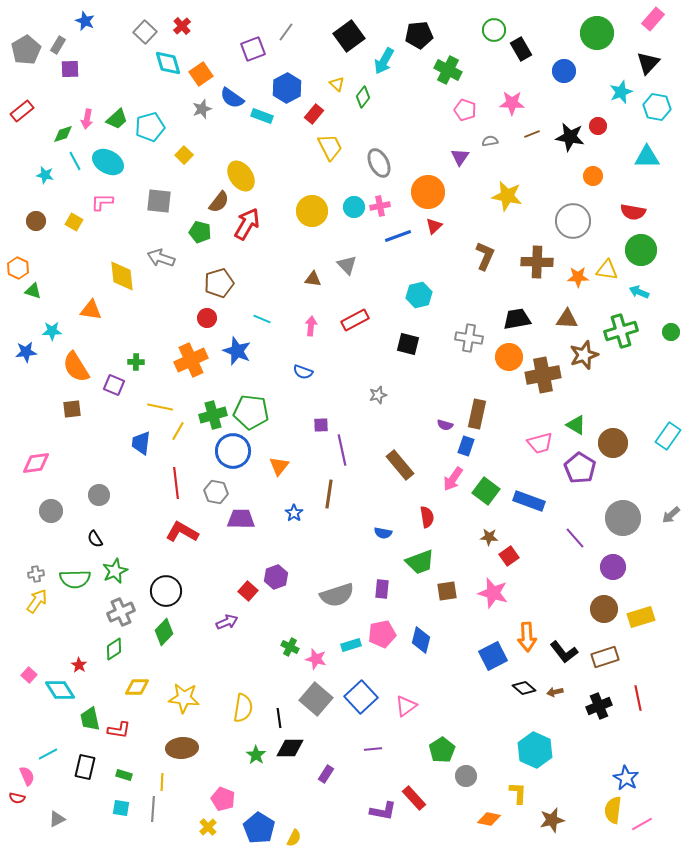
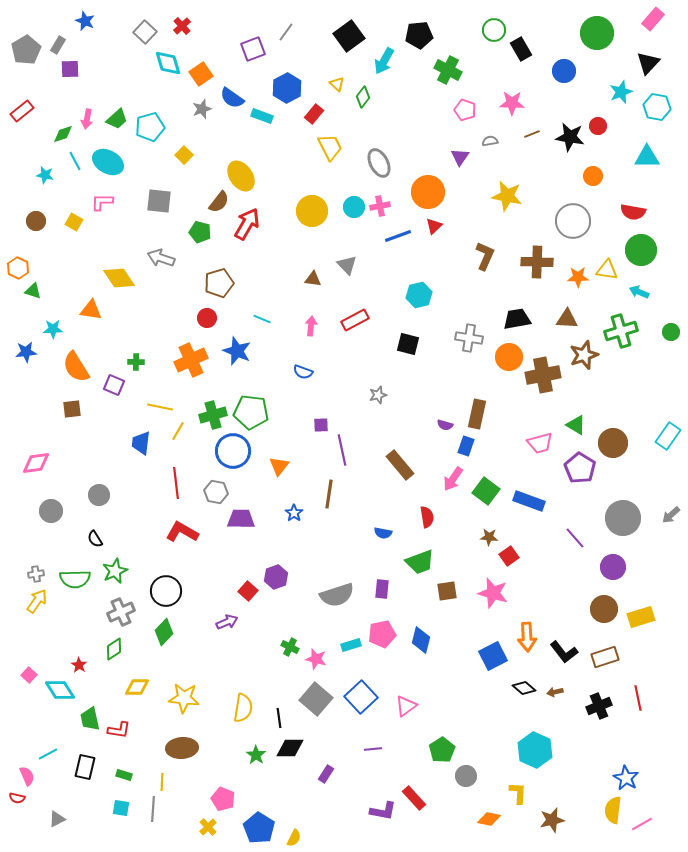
yellow diamond at (122, 276): moved 3 px left, 2 px down; rotated 28 degrees counterclockwise
cyan star at (52, 331): moved 1 px right, 2 px up
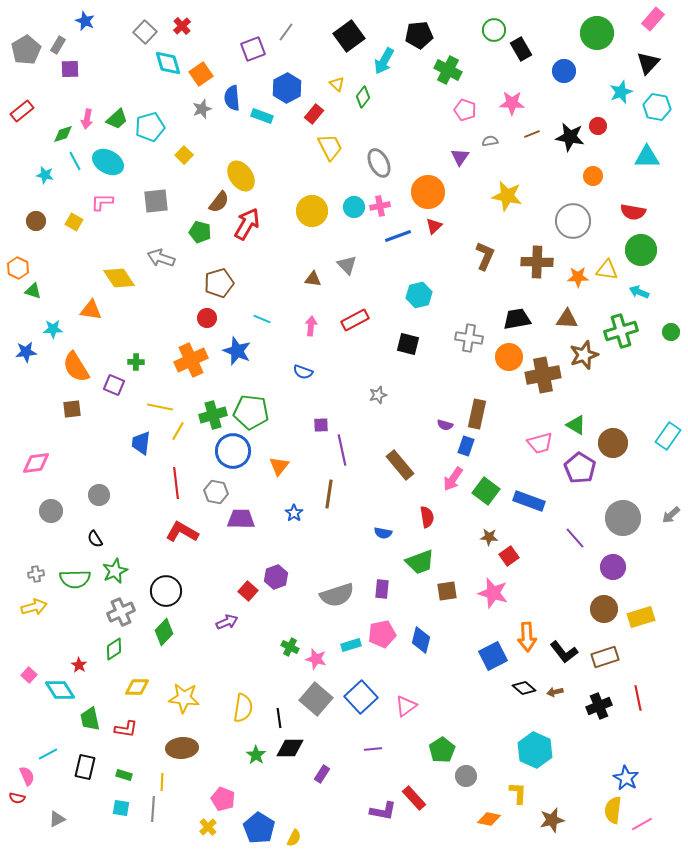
blue semicircle at (232, 98): rotated 50 degrees clockwise
gray square at (159, 201): moved 3 px left; rotated 12 degrees counterclockwise
yellow arrow at (37, 601): moved 3 px left, 6 px down; rotated 40 degrees clockwise
red L-shape at (119, 730): moved 7 px right, 1 px up
purple rectangle at (326, 774): moved 4 px left
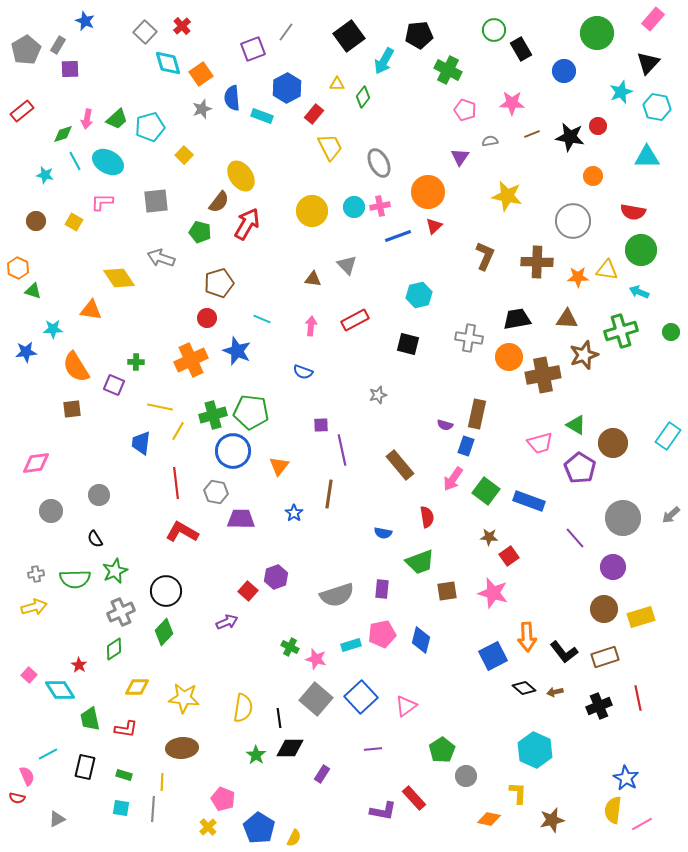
yellow triangle at (337, 84): rotated 42 degrees counterclockwise
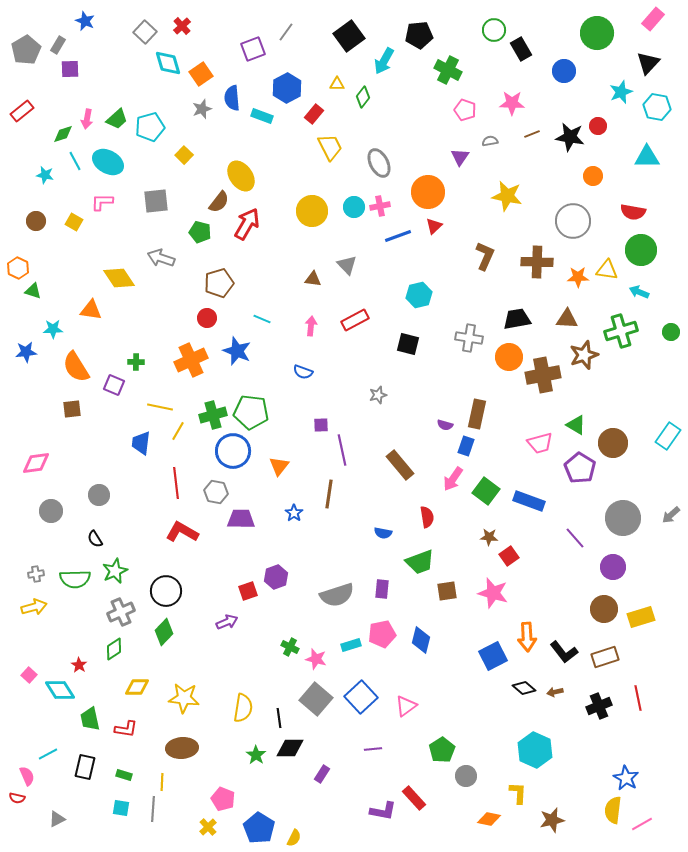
red square at (248, 591): rotated 30 degrees clockwise
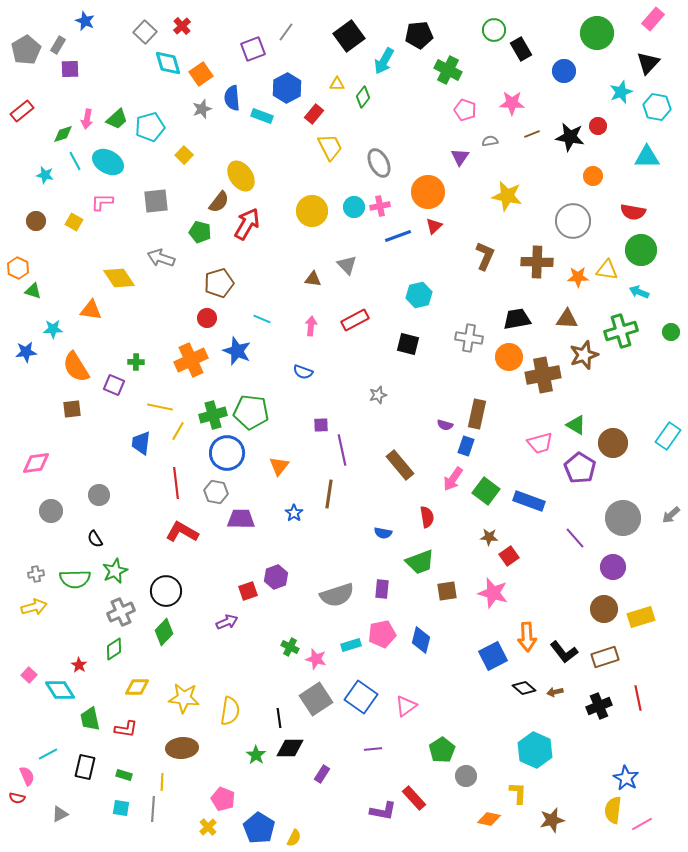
blue circle at (233, 451): moved 6 px left, 2 px down
blue square at (361, 697): rotated 12 degrees counterclockwise
gray square at (316, 699): rotated 16 degrees clockwise
yellow semicircle at (243, 708): moved 13 px left, 3 px down
gray triangle at (57, 819): moved 3 px right, 5 px up
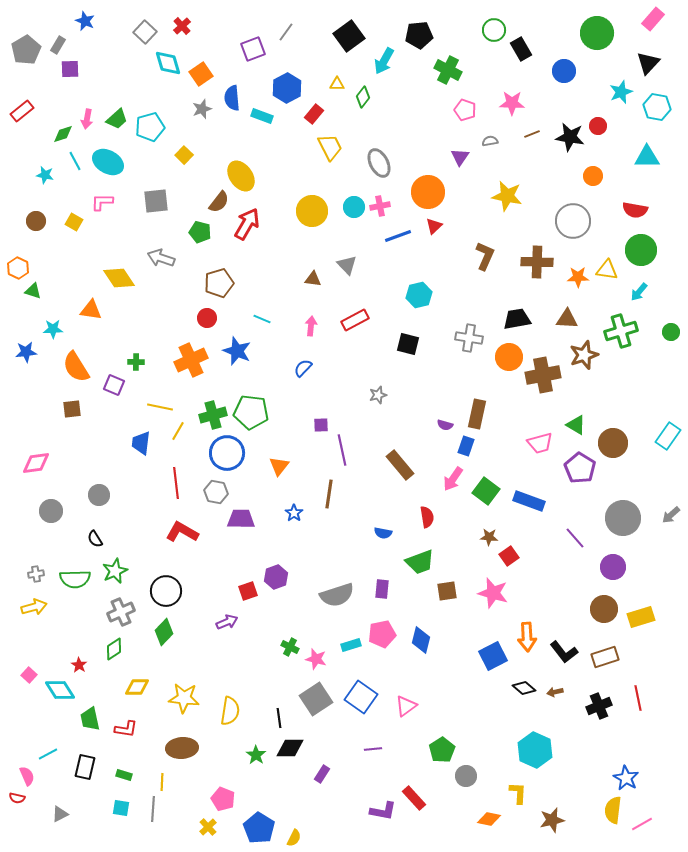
red semicircle at (633, 212): moved 2 px right, 2 px up
cyan arrow at (639, 292): rotated 72 degrees counterclockwise
blue semicircle at (303, 372): moved 4 px up; rotated 114 degrees clockwise
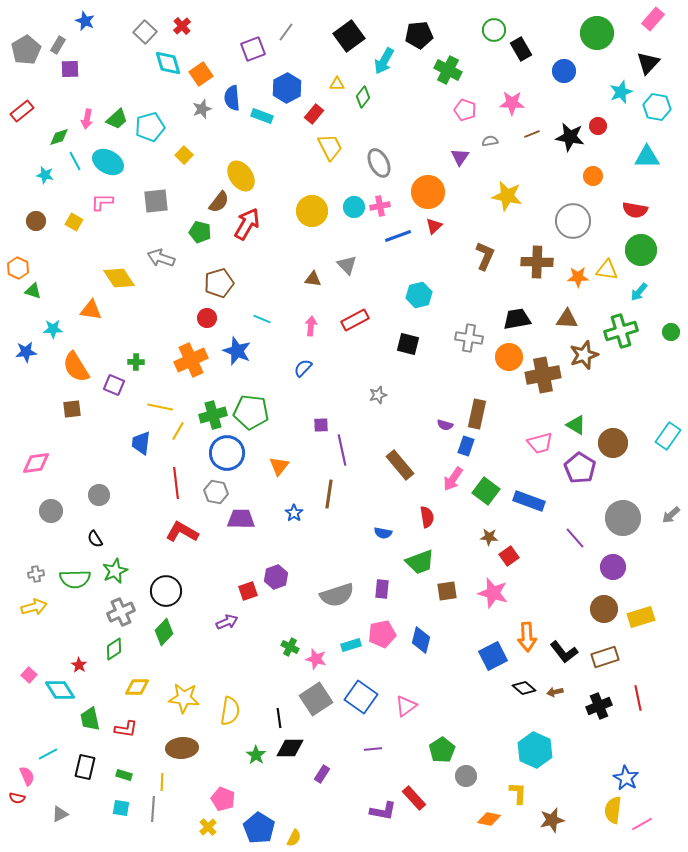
green diamond at (63, 134): moved 4 px left, 3 px down
